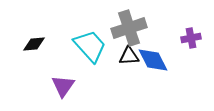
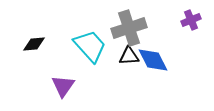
purple cross: moved 18 px up; rotated 12 degrees counterclockwise
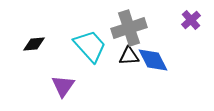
purple cross: rotated 18 degrees counterclockwise
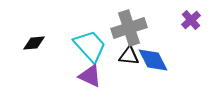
black diamond: moved 1 px up
black triangle: rotated 10 degrees clockwise
purple triangle: moved 27 px right, 10 px up; rotated 40 degrees counterclockwise
